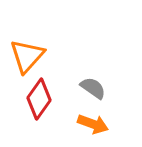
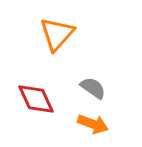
orange triangle: moved 30 px right, 22 px up
red diamond: moved 3 px left; rotated 60 degrees counterclockwise
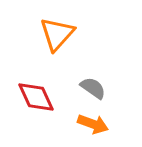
red diamond: moved 2 px up
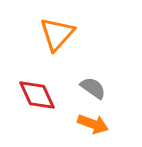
red diamond: moved 1 px right, 2 px up
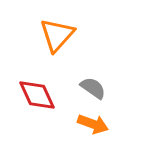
orange triangle: moved 1 px down
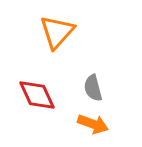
orange triangle: moved 3 px up
gray semicircle: rotated 140 degrees counterclockwise
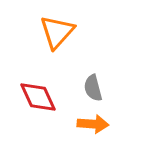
red diamond: moved 1 px right, 2 px down
orange arrow: rotated 16 degrees counterclockwise
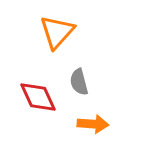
gray semicircle: moved 14 px left, 6 px up
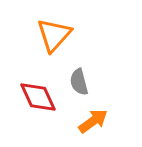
orange triangle: moved 3 px left, 3 px down
orange arrow: moved 3 px up; rotated 40 degrees counterclockwise
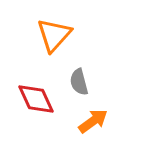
red diamond: moved 2 px left, 2 px down
